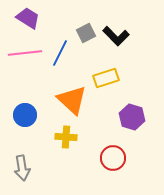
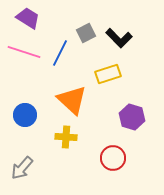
black L-shape: moved 3 px right, 2 px down
pink line: moved 1 px left, 1 px up; rotated 24 degrees clockwise
yellow rectangle: moved 2 px right, 4 px up
gray arrow: rotated 50 degrees clockwise
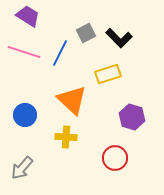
purple trapezoid: moved 2 px up
red circle: moved 2 px right
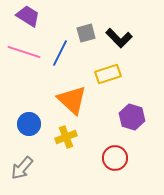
gray square: rotated 12 degrees clockwise
blue circle: moved 4 px right, 9 px down
yellow cross: rotated 25 degrees counterclockwise
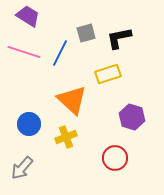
black L-shape: rotated 124 degrees clockwise
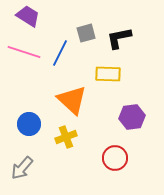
yellow rectangle: rotated 20 degrees clockwise
purple hexagon: rotated 25 degrees counterclockwise
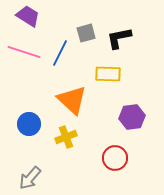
gray arrow: moved 8 px right, 10 px down
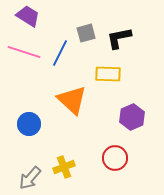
purple hexagon: rotated 15 degrees counterclockwise
yellow cross: moved 2 px left, 30 px down
